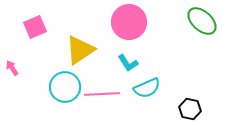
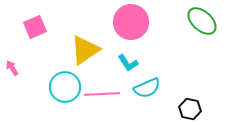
pink circle: moved 2 px right
yellow triangle: moved 5 px right
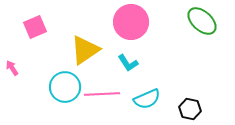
cyan semicircle: moved 11 px down
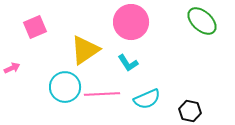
pink arrow: rotated 98 degrees clockwise
black hexagon: moved 2 px down
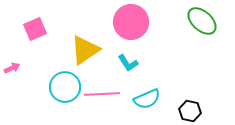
pink square: moved 2 px down
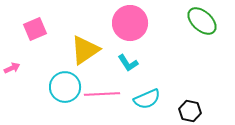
pink circle: moved 1 px left, 1 px down
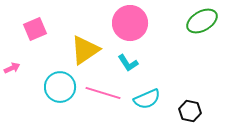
green ellipse: rotated 72 degrees counterclockwise
cyan circle: moved 5 px left
pink line: moved 1 px right, 1 px up; rotated 20 degrees clockwise
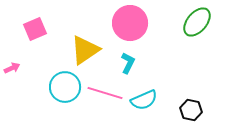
green ellipse: moved 5 px left, 1 px down; rotated 20 degrees counterclockwise
cyan L-shape: rotated 120 degrees counterclockwise
cyan circle: moved 5 px right
pink line: moved 2 px right
cyan semicircle: moved 3 px left, 1 px down
black hexagon: moved 1 px right, 1 px up
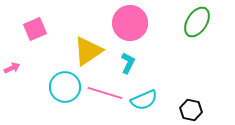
green ellipse: rotated 8 degrees counterclockwise
yellow triangle: moved 3 px right, 1 px down
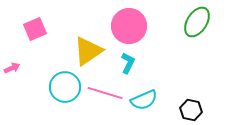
pink circle: moved 1 px left, 3 px down
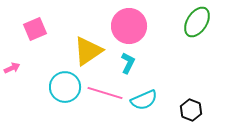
black hexagon: rotated 10 degrees clockwise
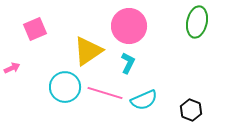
green ellipse: rotated 20 degrees counterclockwise
